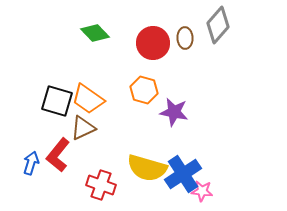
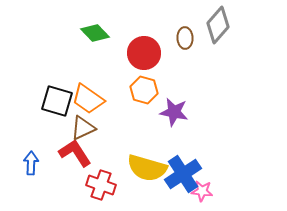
red circle: moved 9 px left, 10 px down
red L-shape: moved 17 px right, 2 px up; rotated 108 degrees clockwise
blue arrow: rotated 15 degrees counterclockwise
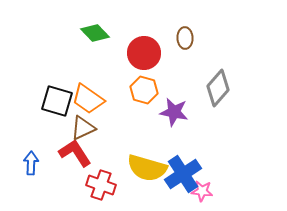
gray diamond: moved 63 px down
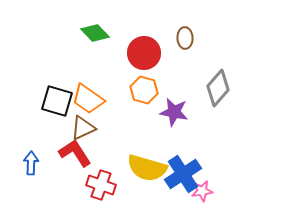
pink star: rotated 15 degrees counterclockwise
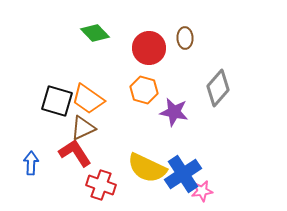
red circle: moved 5 px right, 5 px up
yellow semicircle: rotated 9 degrees clockwise
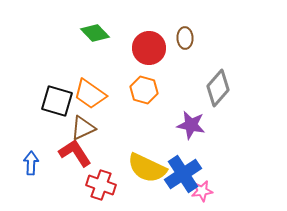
orange trapezoid: moved 2 px right, 5 px up
purple star: moved 17 px right, 13 px down
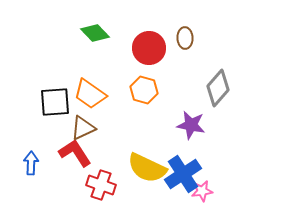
black square: moved 2 px left, 1 px down; rotated 20 degrees counterclockwise
